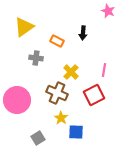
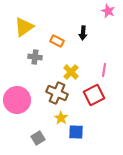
gray cross: moved 1 px left, 1 px up
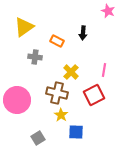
brown cross: rotated 10 degrees counterclockwise
yellow star: moved 3 px up
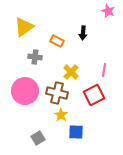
pink circle: moved 8 px right, 9 px up
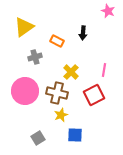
gray cross: rotated 24 degrees counterclockwise
yellow star: rotated 16 degrees clockwise
blue square: moved 1 px left, 3 px down
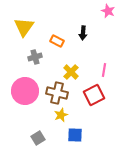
yellow triangle: rotated 20 degrees counterclockwise
